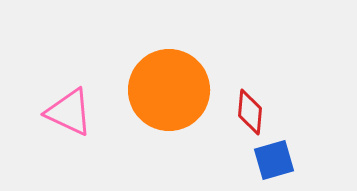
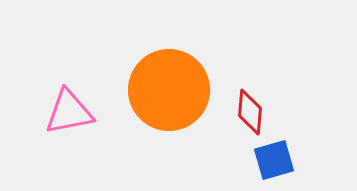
pink triangle: rotated 36 degrees counterclockwise
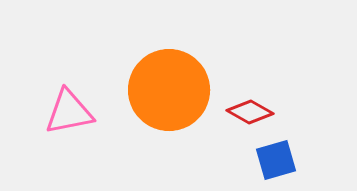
red diamond: rotated 66 degrees counterclockwise
blue square: moved 2 px right
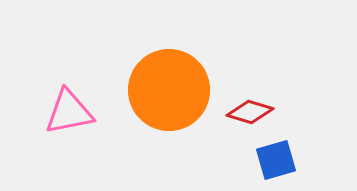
red diamond: rotated 12 degrees counterclockwise
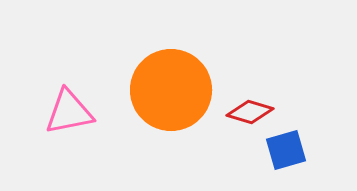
orange circle: moved 2 px right
blue square: moved 10 px right, 10 px up
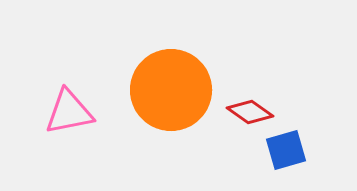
red diamond: rotated 18 degrees clockwise
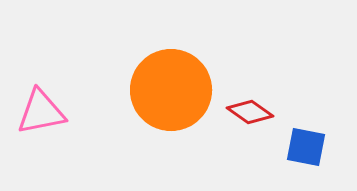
pink triangle: moved 28 px left
blue square: moved 20 px right, 3 px up; rotated 27 degrees clockwise
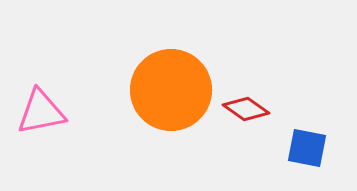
red diamond: moved 4 px left, 3 px up
blue square: moved 1 px right, 1 px down
